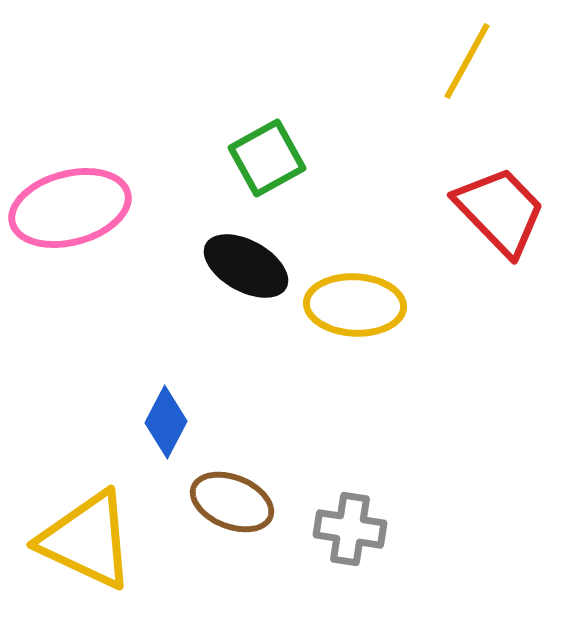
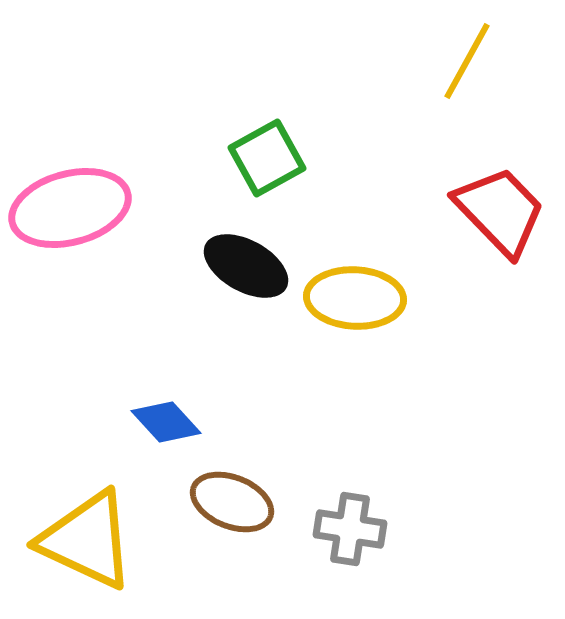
yellow ellipse: moved 7 px up
blue diamond: rotated 70 degrees counterclockwise
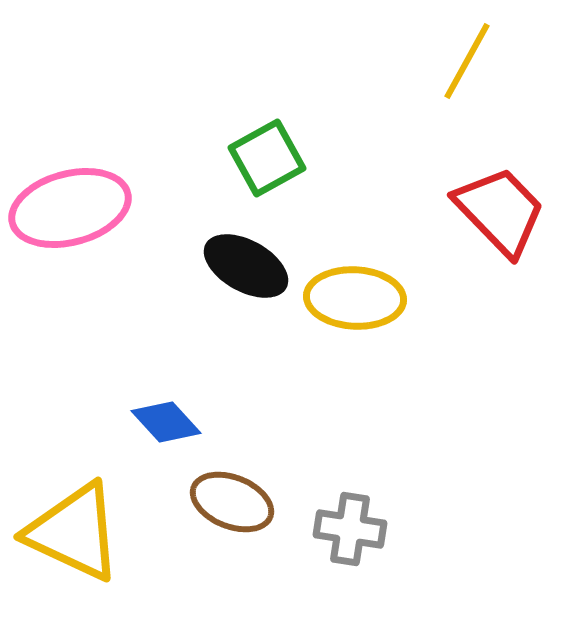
yellow triangle: moved 13 px left, 8 px up
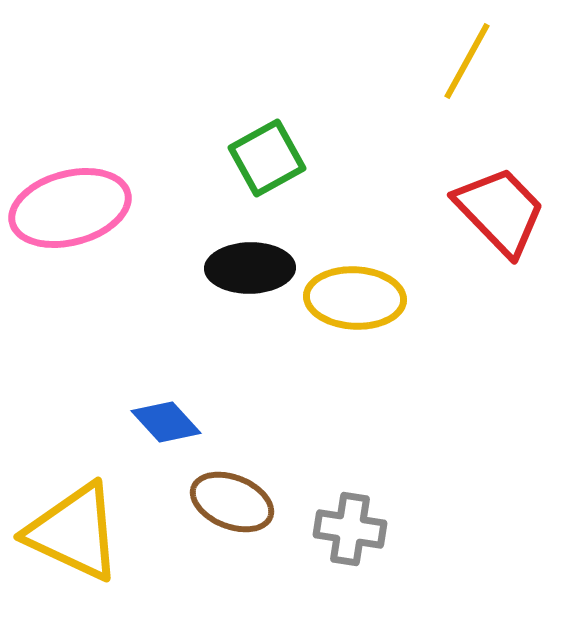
black ellipse: moved 4 px right, 2 px down; rotated 30 degrees counterclockwise
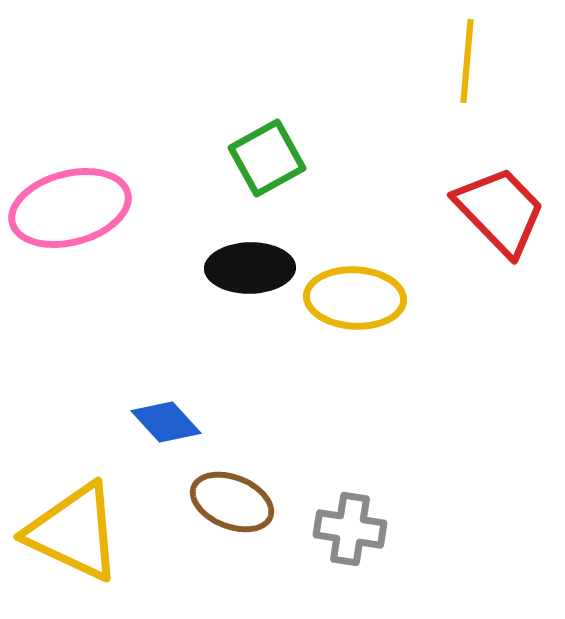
yellow line: rotated 24 degrees counterclockwise
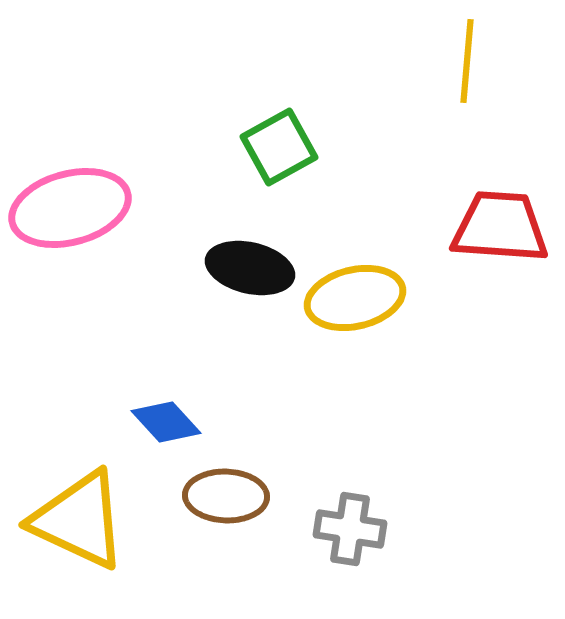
green square: moved 12 px right, 11 px up
red trapezoid: moved 16 px down; rotated 42 degrees counterclockwise
black ellipse: rotated 14 degrees clockwise
yellow ellipse: rotated 16 degrees counterclockwise
brown ellipse: moved 6 px left, 6 px up; rotated 20 degrees counterclockwise
yellow triangle: moved 5 px right, 12 px up
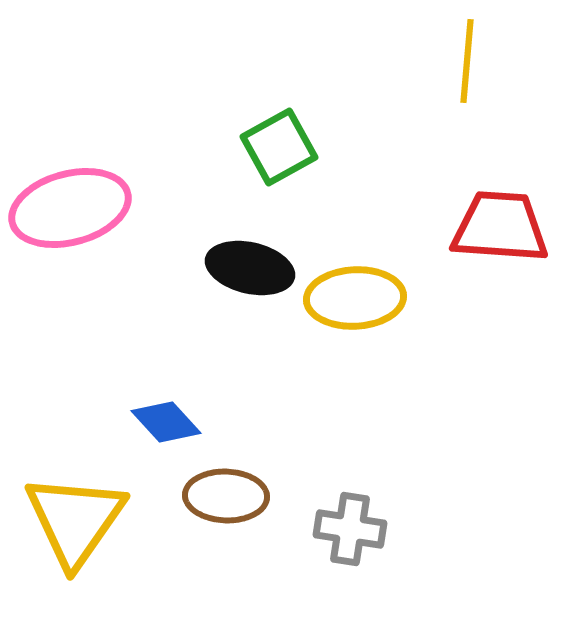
yellow ellipse: rotated 10 degrees clockwise
yellow triangle: moved 4 px left; rotated 40 degrees clockwise
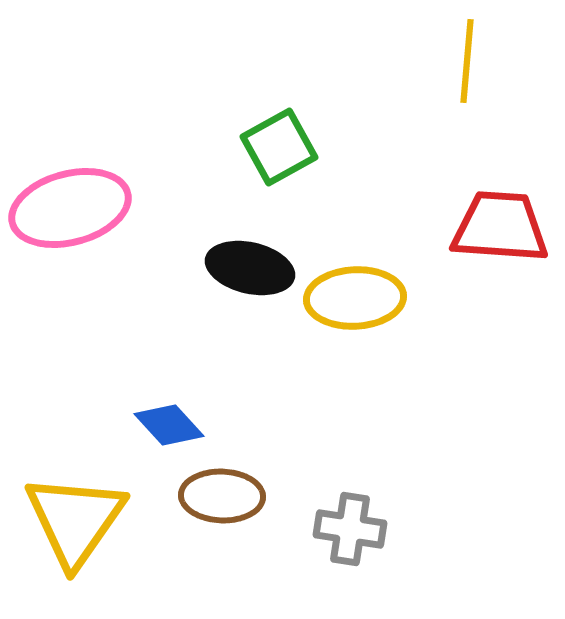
blue diamond: moved 3 px right, 3 px down
brown ellipse: moved 4 px left
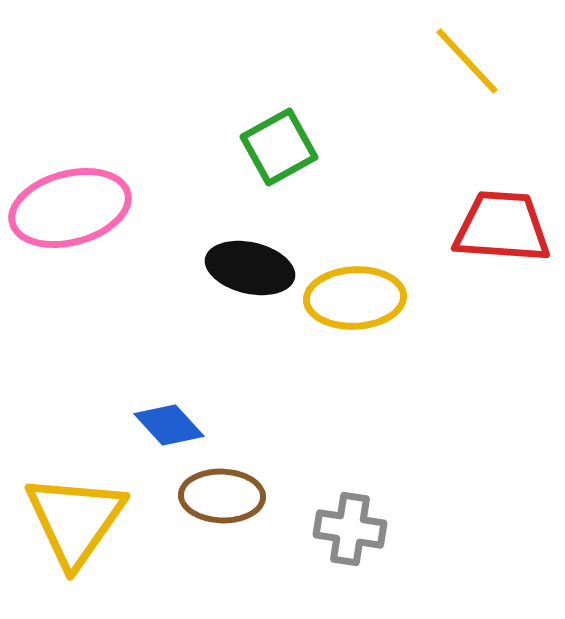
yellow line: rotated 48 degrees counterclockwise
red trapezoid: moved 2 px right
